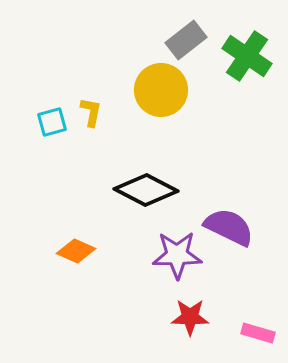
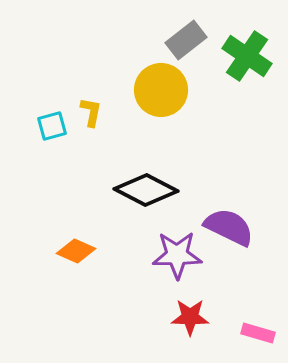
cyan square: moved 4 px down
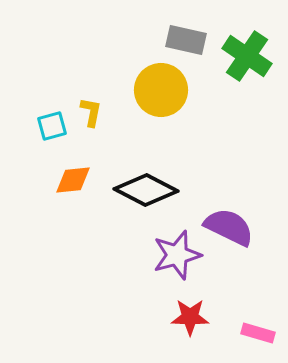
gray rectangle: rotated 51 degrees clockwise
orange diamond: moved 3 px left, 71 px up; rotated 30 degrees counterclockwise
purple star: rotated 15 degrees counterclockwise
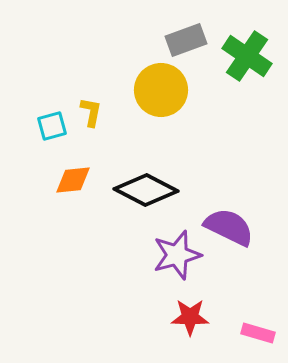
gray rectangle: rotated 33 degrees counterclockwise
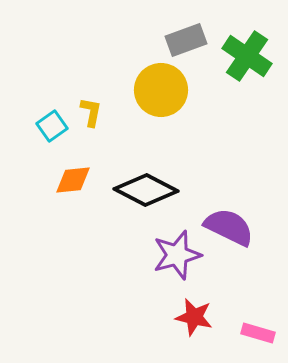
cyan square: rotated 20 degrees counterclockwise
red star: moved 4 px right; rotated 12 degrees clockwise
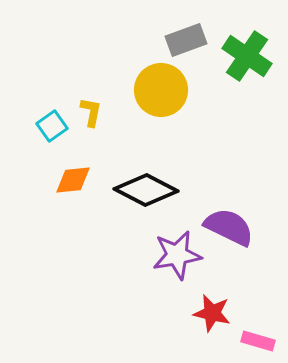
purple star: rotated 6 degrees clockwise
red star: moved 18 px right, 4 px up
pink rectangle: moved 8 px down
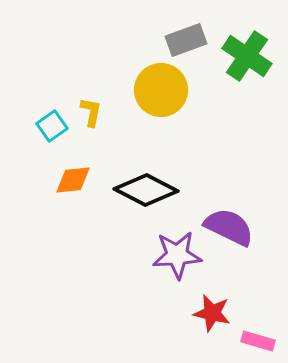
purple star: rotated 6 degrees clockwise
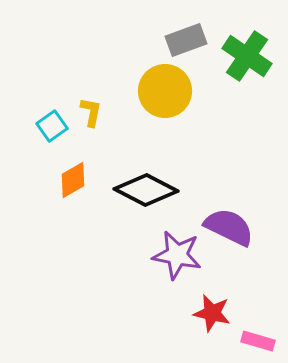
yellow circle: moved 4 px right, 1 px down
orange diamond: rotated 24 degrees counterclockwise
purple star: rotated 15 degrees clockwise
